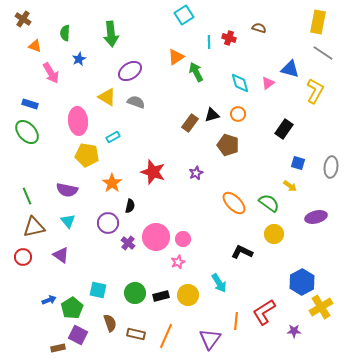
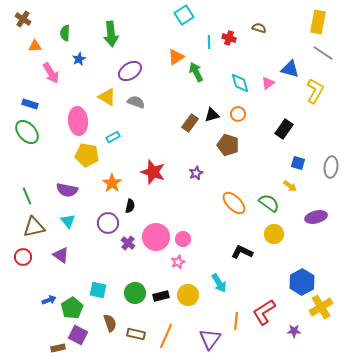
orange triangle at (35, 46): rotated 24 degrees counterclockwise
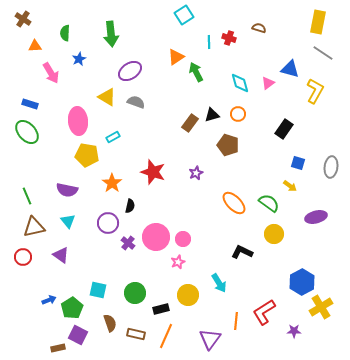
black rectangle at (161, 296): moved 13 px down
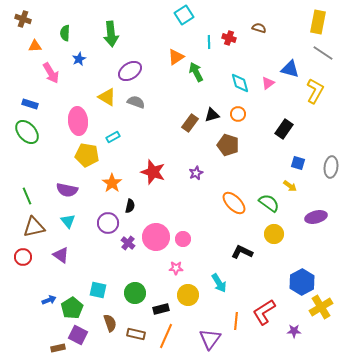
brown cross at (23, 19): rotated 14 degrees counterclockwise
pink star at (178, 262): moved 2 px left, 6 px down; rotated 24 degrees clockwise
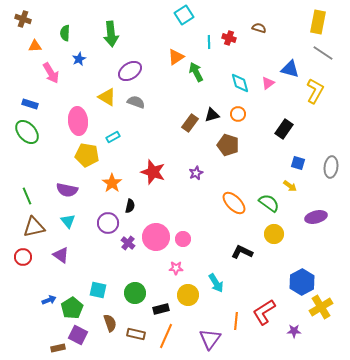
cyan arrow at (219, 283): moved 3 px left
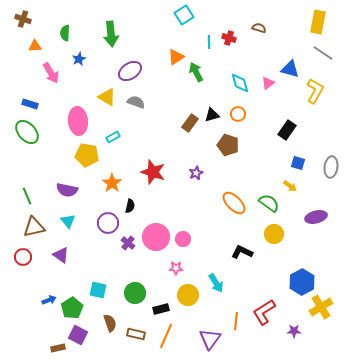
black rectangle at (284, 129): moved 3 px right, 1 px down
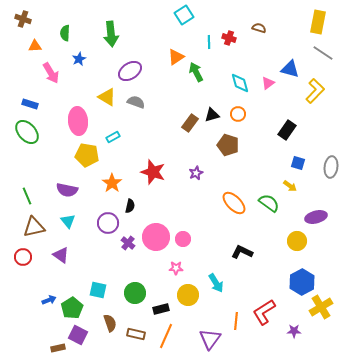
yellow L-shape at (315, 91): rotated 15 degrees clockwise
yellow circle at (274, 234): moved 23 px right, 7 px down
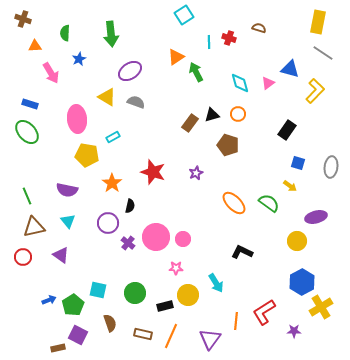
pink ellipse at (78, 121): moved 1 px left, 2 px up
green pentagon at (72, 308): moved 1 px right, 3 px up
black rectangle at (161, 309): moved 4 px right, 3 px up
brown rectangle at (136, 334): moved 7 px right
orange line at (166, 336): moved 5 px right
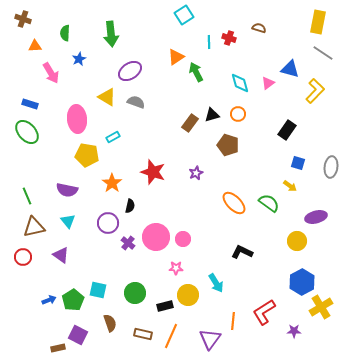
green pentagon at (73, 305): moved 5 px up
orange line at (236, 321): moved 3 px left
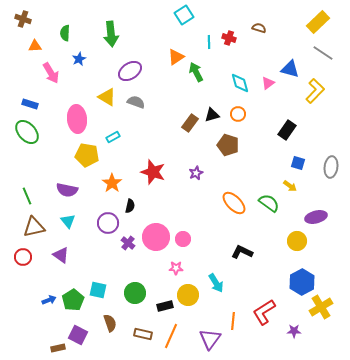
yellow rectangle at (318, 22): rotated 35 degrees clockwise
